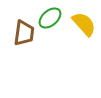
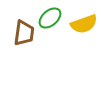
yellow semicircle: rotated 112 degrees clockwise
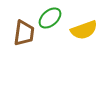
yellow semicircle: moved 6 px down
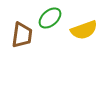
brown trapezoid: moved 2 px left, 2 px down
